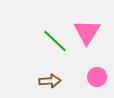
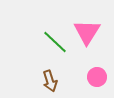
green line: moved 1 px down
brown arrow: rotated 75 degrees clockwise
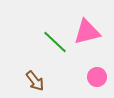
pink triangle: rotated 44 degrees clockwise
brown arrow: moved 15 px left; rotated 20 degrees counterclockwise
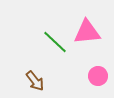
pink triangle: rotated 8 degrees clockwise
pink circle: moved 1 px right, 1 px up
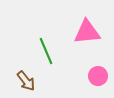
green line: moved 9 px left, 9 px down; rotated 24 degrees clockwise
brown arrow: moved 9 px left
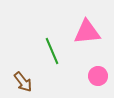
green line: moved 6 px right
brown arrow: moved 3 px left, 1 px down
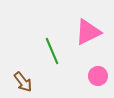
pink triangle: moved 1 px right; rotated 20 degrees counterclockwise
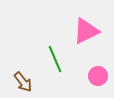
pink triangle: moved 2 px left, 1 px up
green line: moved 3 px right, 8 px down
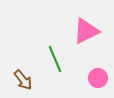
pink circle: moved 2 px down
brown arrow: moved 2 px up
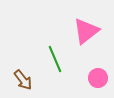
pink triangle: rotated 12 degrees counterclockwise
